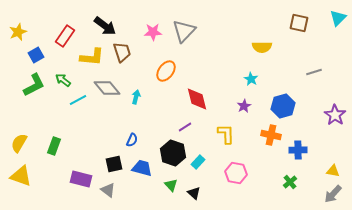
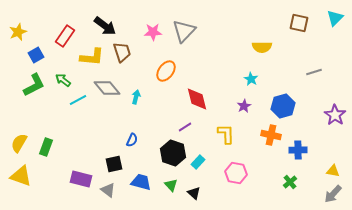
cyan triangle at (338, 18): moved 3 px left
green rectangle at (54, 146): moved 8 px left, 1 px down
blue trapezoid at (142, 168): moved 1 px left, 14 px down
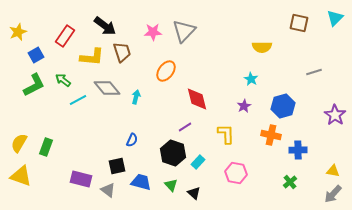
black square at (114, 164): moved 3 px right, 2 px down
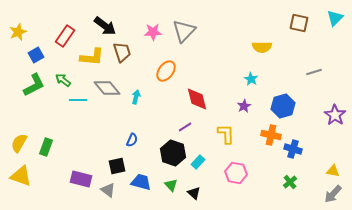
cyan line at (78, 100): rotated 30 degrees clockwise
blue cross at (298, 150): moved 5 px left, 1 px up; rotated 18 degrees clockwise
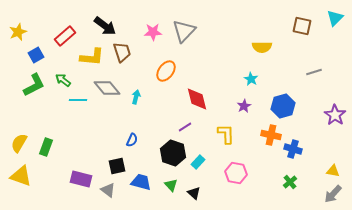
brown square at (299, 23): moved 3 px right, 3 px down
red rectangle at (65, 36): rotated 15 degrees clockwise
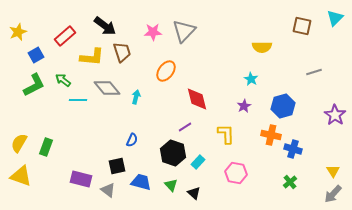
yellow triangle at (333, 171): rotated 48 degrees clockwise
